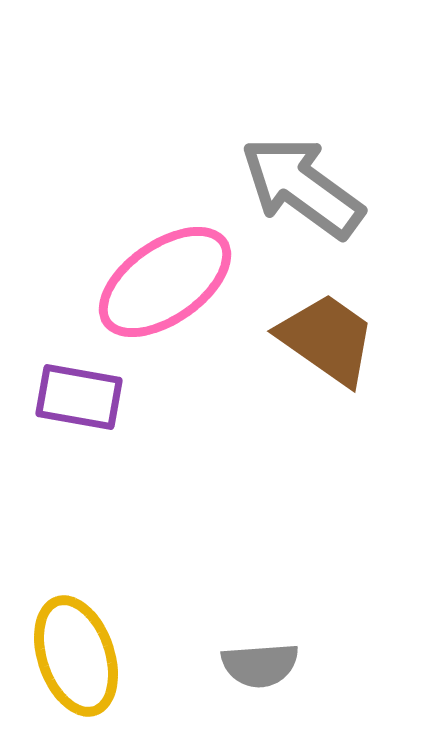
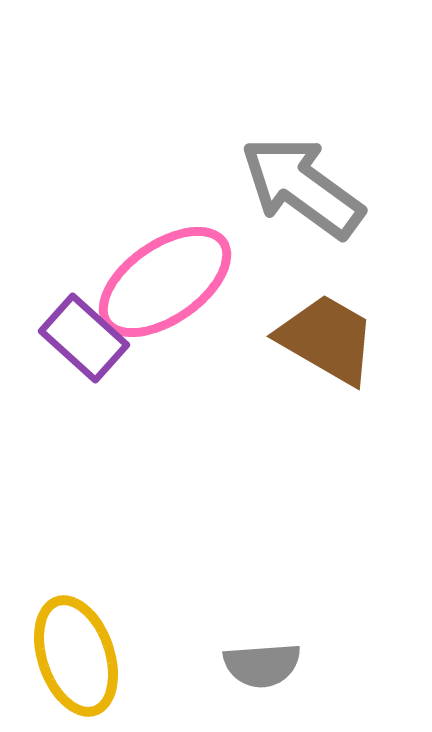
brown trapezoid: rotated 5 degrees counterclockwise
purple rectangle: moved 5 px right, 59 px up; rotated 32 degrees clockwise
gray semicircle: moved 2 px right
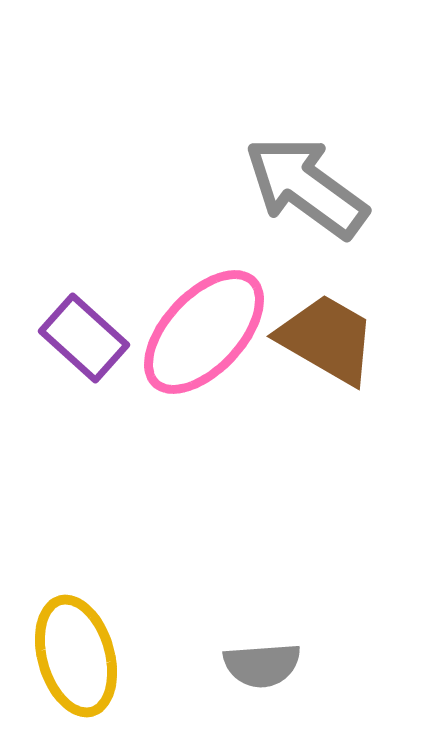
gray arrow: moved 4 px right
pink ellipse: moved 39 px right, 50 px down; rotated 12 degrees counterclockwise
yellow ellipse: rotated 3 degrees clockwise
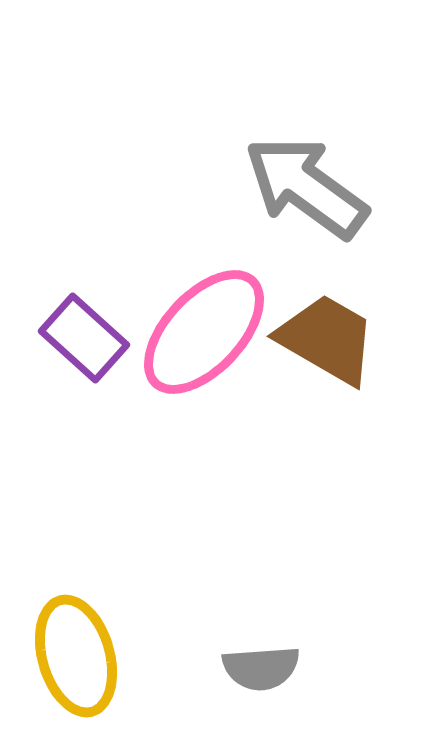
gray semicircle: moved 1 px left, 3 px down
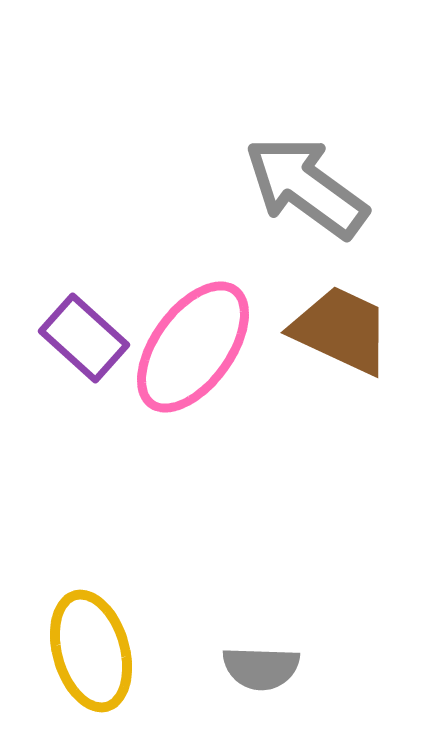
pink ellipse: moved 11 px left, 15 px down; rotated 7 degrees counterclockwise
brown trapezoid: moved 14 px right, 9 px up; rotated 5 degrees counterclockwise
yellow ellipse: moved 15 px right, 5 px up
gray semicircle: rotated 6 degrees clockwise
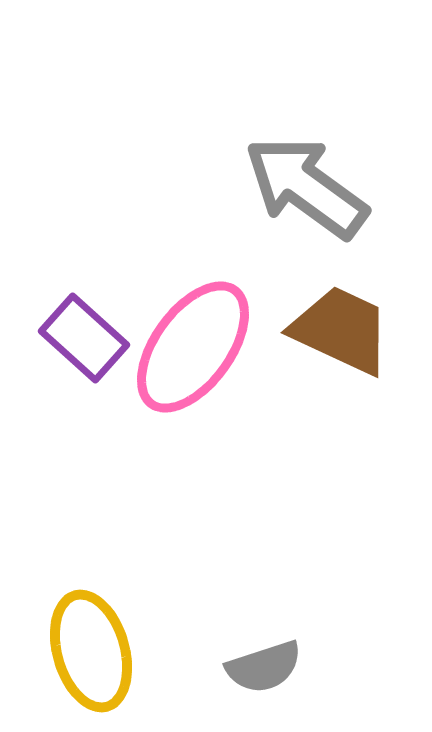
gray semicircle: moved 3 px right, 1 px up; rotated 20 degrees counterclockwise
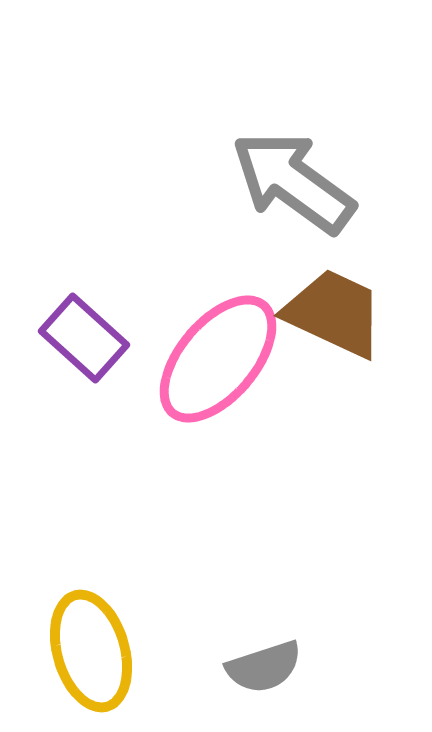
gray arrow: moved 13 px left, 5 px up
brown trapezoid: moved 7 px left, 17 px up
pink ellipse: moved 25 px right, 12 px down; rotated 4 degrees clockwise
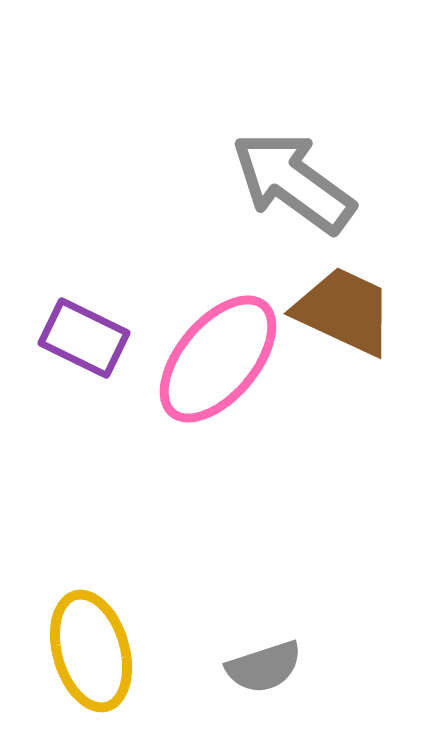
brown trapezoid: moved 10 px right, 2 px up
purple rectangle: rotated 16 degrees counterclockwise
